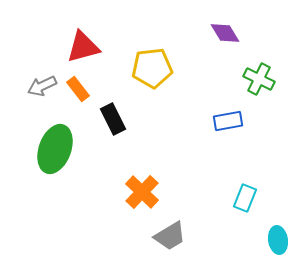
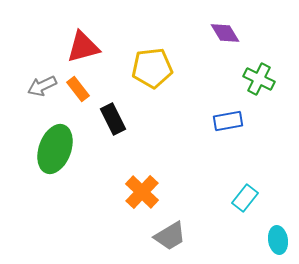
cyan rectangle: rotated 16 degrees clockwise
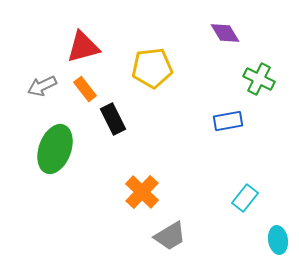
orange rectangle: moved 7 px right
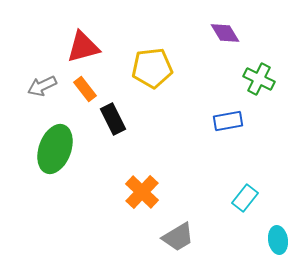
gray trapezoid: moved 8 px right, 1 px down
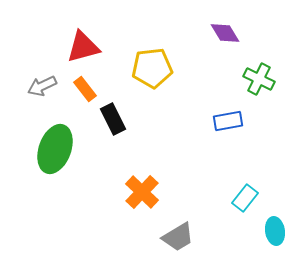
cyan ellipse: moved 3 px left, 9 px up
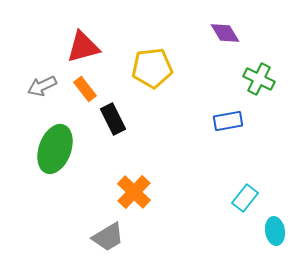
orange cross: moved 8 px left
gray trapezoid: moved 70 px left
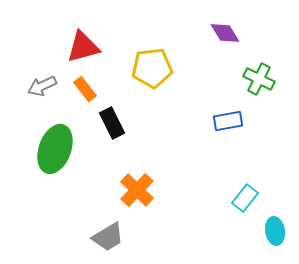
black rectangle: moved 1 px left, 4 px down
orange cross: moved 3 px right, 2 px up
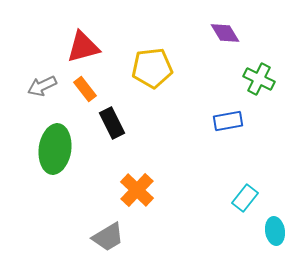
green ellipse: rotated 12 degrees counterclockwise
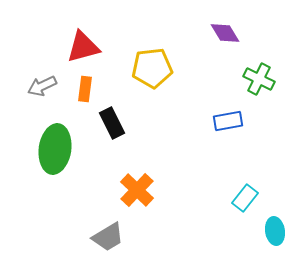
orange rectangle: rotated 45 degrees clockwise
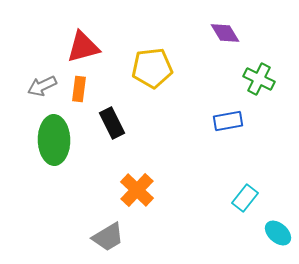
orange rectangle: moved 6 px left
green ellipse: moved 1 px left, 9 px up; rotated 9 degrees counterclockwise
cyan ellipse: moved 3 px right, 2 px down; rotated 40 degrees counterclockwise
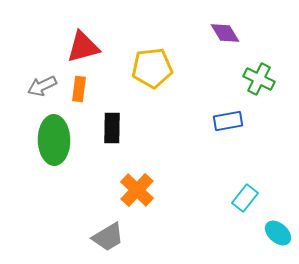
black rectangle: moved 5 px down; rotated 28 degrees clockwise
